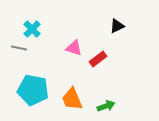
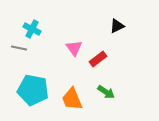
cyan cross: rotated 18 degrees counterclockwise
pink triangle: rotated 36 degrees clockwise
green arrow: moved 14 px up; rotated 54 degrees clockwise
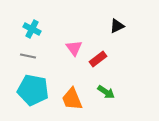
gray line: moved 9 px right, 8 px down
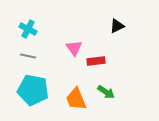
cyan cross: moved 4 px left
red rectangle: moved 2 px left, 2 px down; rotated 30 degrees clockwise
orange trapezoid: moved 4 px right
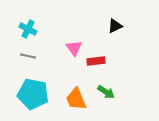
black triangle: moved 2 px left
cyan pentagon: moved 4 px down
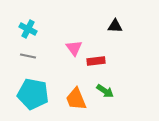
black triangle: rotated 28 degrees clockwise
green arrow: moved 1 px left, 1 px up
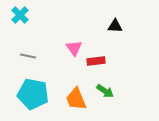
cyan cross: moved 8 px left, 14 px up; rotated 18 degrees clockwise
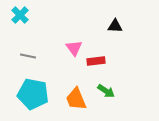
green arrow: moved 1 px right
